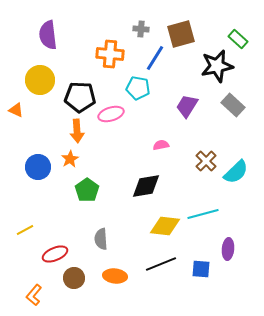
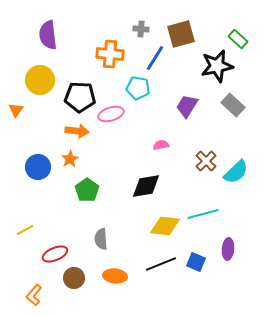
orange triangle: rotated 42 degrees clockwise
orange arrow: rotated 80 degrees counterclockwise
blue square: moved 5 px left, 7 px up; rotated 18 degrees clockwise
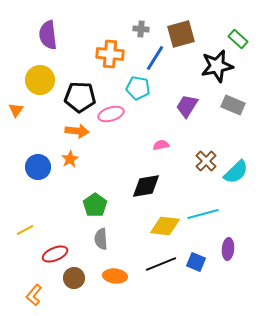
gray rectangle: rotated 20 degrees counterclockwise
green pentagon: moved 8 px right, 15 px down
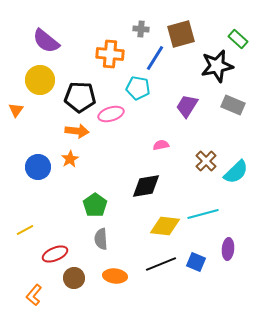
purple semicircle: moved 2 px left, 6 px down; rotated 44 degrees counterclockwise
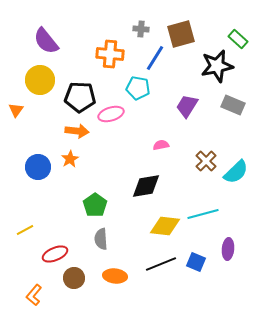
purple semicircle: rotated 12 degrees clockwise
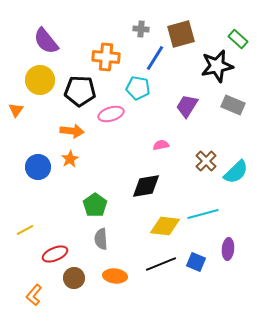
orange cross: moved 4 px left, 3 px down
black pentagon: moved 6 px up
orange arrow: moved 5 px left
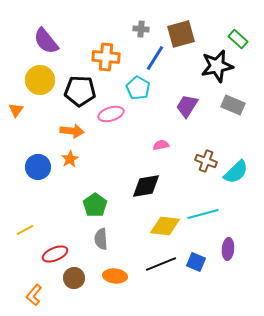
cyan pentagon: rotated 20 degrees clockwise
brown cross: rotated 25 degrees counterclockwise
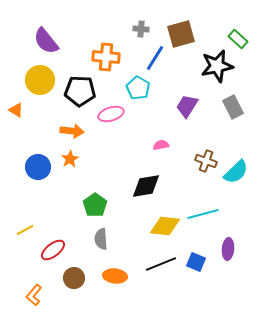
gray rectangle: moved 2 px down; rotated 40 degrees clockwise
orange triangle: rotated 35 degrees counterclockwise
red ellipse: moved 2 px left, 4 px up; rotated 15 degrees counterclockwise
